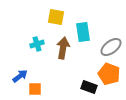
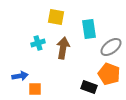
cyan rectangle: moved 6 px right, 3 px up
cyan cross: moved 1 px right, 1 px up
blue arrow: rotated 28 degrees clockwise
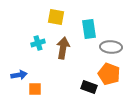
gray ellipse: rotated 40 degrees clockwise
blue arrow: moved 1 px left, 1 px up
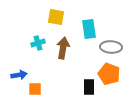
black rectangle: rotated 70 degrees clockwise
